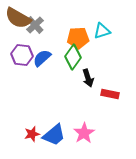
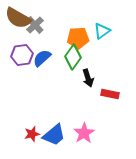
cyan triangle: rotated 18 degrees counterclockwise
purple hexagon: rotated 15 degrees counterclockwise
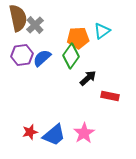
brown semicircle: rotated 132 degrees counterclockwise
green diamond: moved 2 px left, 1 px up
black arrow: rotated 114 degrees counterclockwise
red rectangle: moved 2 px down
red star: moved 2 px left, 2 px up
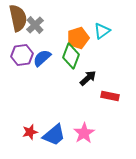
orange pentagon: rotated 15 degrees counterclockwise
green diamond: rotated 15 degrees counterclockwise
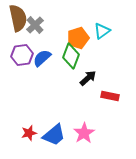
red star: moved 1 px left, 1 px down
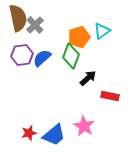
orange pentagon: moved 1 px right, 1 px up
pink star: moved 7 px up; rotated 10 degrees counterclockwise
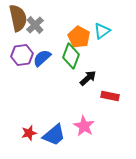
orange pentagon: rotated 25 degrees counterclockwise
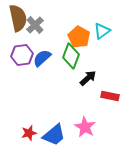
pink star: moved 1 px right, 1 px down
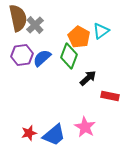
cyan triangle: moved 1 px left
green diamond: moved 2 px left
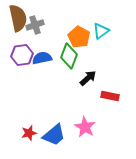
gray cross: rotated 24 degrees clockwise
blue semicircle: rotated 30 degrees clockwise
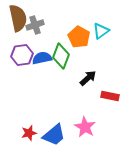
green diamond: moved 8 px left
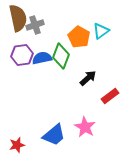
red rectangle: rotated 48 degrees counterclockwise
red star: moved 12 px left, 12 px down
